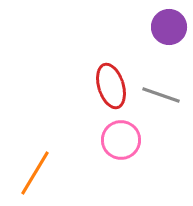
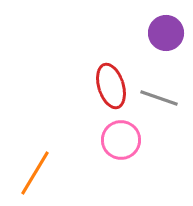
purple circle: moved 3 px left, 6 px down
gray line: moved 2 px left, 3 px down
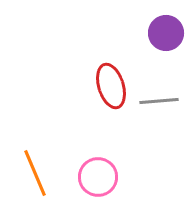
gray line: moved 3 px down; rotated 24 degrees counterclockwise
pink circle: moved 23 px left, 37 px down
orange line: rotated 54 degrees counterclockwise
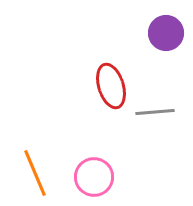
gray line: moved 4 px left, 11 px down
pink circle: moved 4 px left
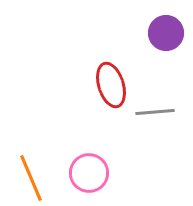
red ellipse: moved 1 px up
orange line: moved 4 px left, 5 px down
pink circle: moved 5 px left, 4 px up
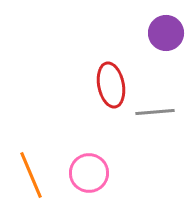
red ellipse: rotated 6 degrees clockwise
orange line: moved 3 px up
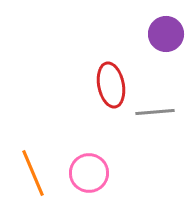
purple circle: moved 1 px down
orange line: moved 2 px right, 2 px up
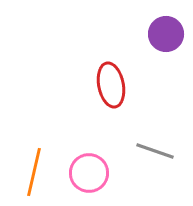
gray line: moved 39 px down; rotated 24 degrees clockwise
orange line: moved 1 px right, 1 px up; rotated 36 degrees clockwise
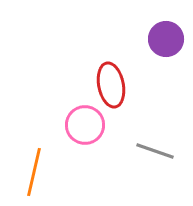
purple circle: moved 5 px down
pink circle: moved 4 px left, 48 px up
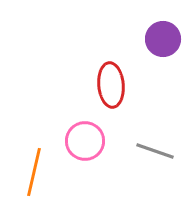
purple circle: moved 3 px left
red ellipse: rotated 6 degrees clockwise
pink circle: moved 16 px down
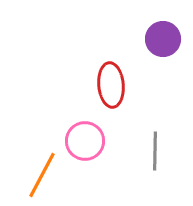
gray line: rotated 72 degrees clockwise
orange line: moved 8 px right, 3 px down; rotated 15 degrees clockwise
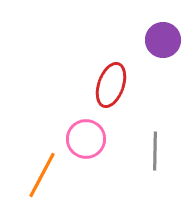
purple circle: moved 1 px down
red ellipse: rotated 24 degrees clockwise
pink circle: moved 1 px right, 2 px up
